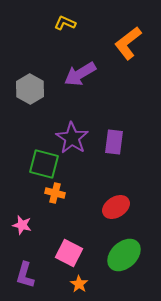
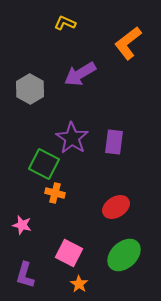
green square: rotated 12 degrees clockwise
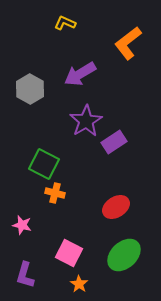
purple star: moved 14 px right, 17 px up; rotated 8 degrees clockwise
purple rectangle: rotated 50 degrees clockwise
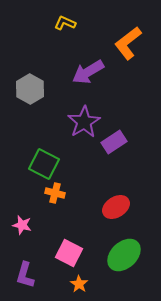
purple arrow: moved 8 px right, 2 px up
purple star: moved 2 px left, 1 px down
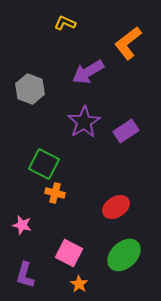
gray hexagon: rotated 8 degrees counterclockwise
purple rectangle: moved 12 px right, 11 px up
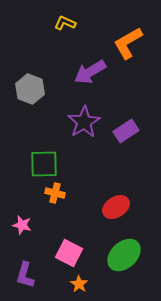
orange L-shape: rotated 8 degrees clockwise
purple arrow: moved 2 px right
green square: rotated 28 degrees counterclockwise
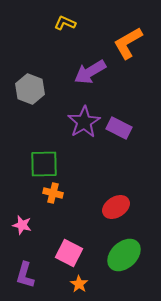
purple rectangle: moved 7 px left, 3 px up; rotated 60 degrees clockwise
orange cross: moved 2 px left
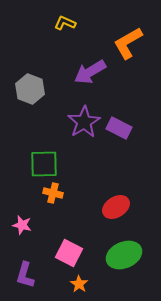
green ellipse: rotated 20 degrees clockwise
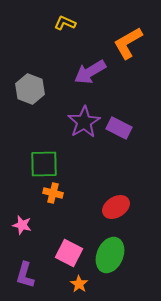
green ellipse: moved 14 px left; rotated 44 degrees counterclockwise
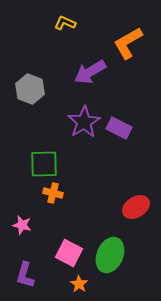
red ellipse: moved 20 px right
